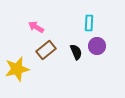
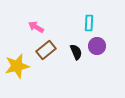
yellow star: moved 3 px up
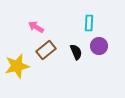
purple circle: moved 2 px right
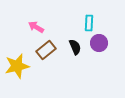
purple circle: moved 3 px up
black semicircle: moved 1 px left, 5 px up
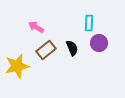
black semicircle: moved 3 px left, 1 px down
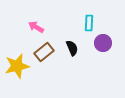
purple circle: moved 4 px right
brown rectangle: moved 2 px left, 2 px down
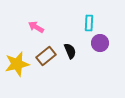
purple circle: moved 3 px left
black semicircle: moved 2 px left, 3 px down
brown rectangle: moved 2 px right, 4 px down
yellow star: moved 2 px up
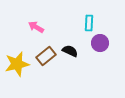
black semicircle: rotated 42 degrees counterclockwise
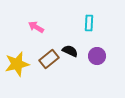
purple circle: moved 3 px left, 13 px down
brown rectangle: moved 3 px right, 3 px down
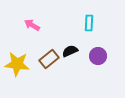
pink arrow: moved 4 px left, 2 px up
black semicircle: rotated 49 degrees counterclockwise
purple circle: moved 1 px right
yellow star: rotated 20 degrees clockwise
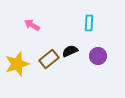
yellow star: rotated 25 degrees counterclockwise
